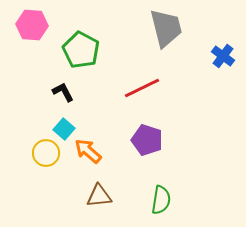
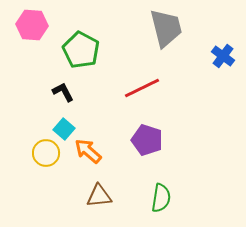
green semicircle: moved 2 px up
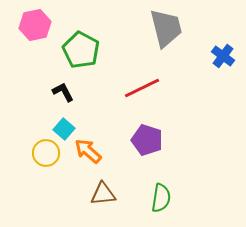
pink hexagon: moved 3 px right; rotated 16 degrees counterclockwise
brown triangle: moved 4 px right, 2 px up
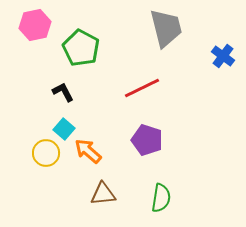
green pentagon: moved 2 px up
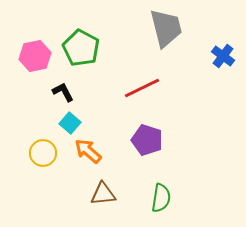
pink hexagon: moved 31 px down
cyan square: moved 6 px right, 6 px up
yellow circle: moved 3 px left
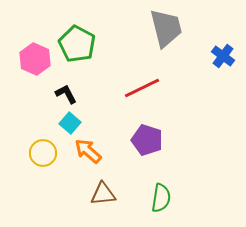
green pentagon: moved 4 px left, 4 px up
pink hexagon: moved 3 px down; rotated 24 degrees counterclockwise
black L-shape: moved 3 px right, 2 px down
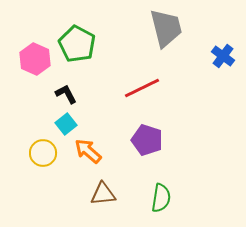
cyan square: moved 4 px left, 1 px down; rotated 10 degrees clockwise
